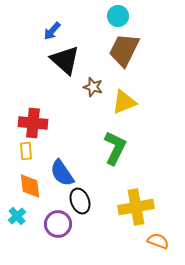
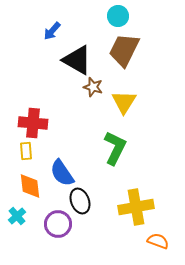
black triangle: moved 12 px right; rotated 12 degrees counterclockwise
yellow triangle: rotated 36 degrees counterclockwise
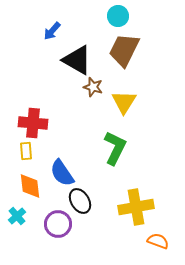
black ellipse: rotated 10 degrees counterclockwise
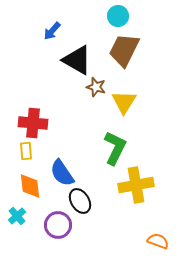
brown star: moved 3 px right
yellow cross: moved 22 px up
purple circle: moved 1 px down
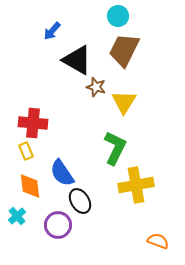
yellow rectangle: rotated 18 degrees counterclockwise
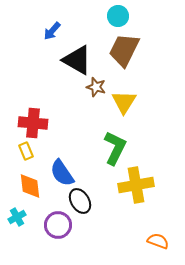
cyan cross: moved 1 px down; rotated 12 degrees clockwise
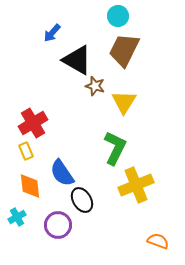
blue arrow: moved 2 px down
brown star: moved 1 px left, 1 px up
red cross: rotated 36 degrees counterclockwise
yellow cross: rotated 12 degrees counterclockwise
black ellipse: moved 2 px right, 1 px up
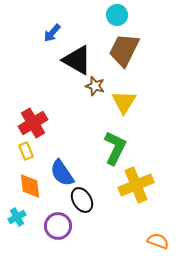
cyan circle: moved 1 px left, 1 px up
purple circle: moved 1 px down
